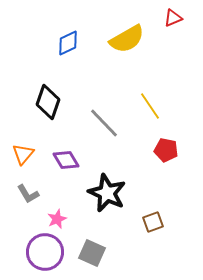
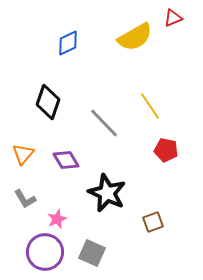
yellow semicircle: moved 8 px right, 2 px up
gray L-shape: moved 3 px left, 5 px down
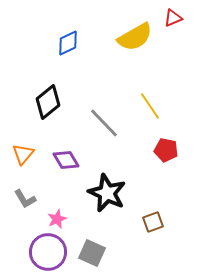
black diamond: rotated 32 degrees clockwise
purple circle: moved 3 px right
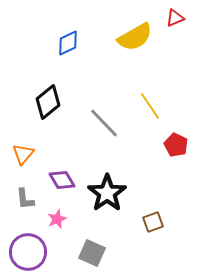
red triangle: moved 2 px right
red pentagon: moved 10 px right, 5 px up; rotated 15 degrees clockwise
purple diamond: moved 4 px left, 20 px down
black star: rotated 12 degrees clockwise
gray L-shape: rotated 25 degrees clockwise
purple circle: moved 20 px left
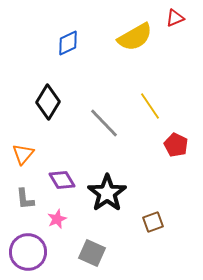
black diamond: rotated 20 degrees counterclockwise
